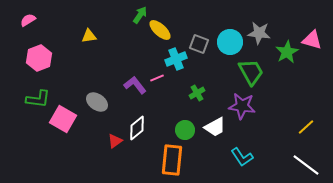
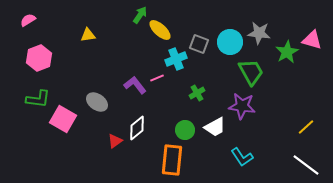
yellow triangle: moved 1 px left, 1 px up
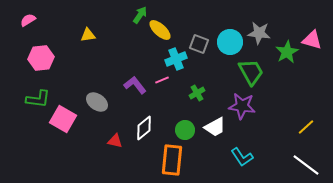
pink hexagon: moved 2 px right; rotated 15 degrees clockwise
pink line: moved 5 px right, 2 px down
white diamond: moved 7 px right
red triangle: rotated 49 degrees clockwise
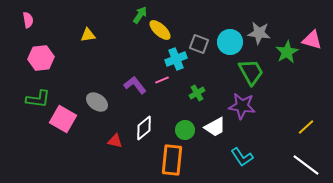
pink semicircle: rotated 112 degrees clockwise
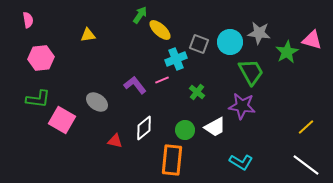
green cross: moved 1 px up; rotated 21 degrees counterclockwise
pink square: moved 1 px left, 1 px down
cyan L-shape: moved 1 px left, 5 px down; rotated 25 degrees counterclockwise
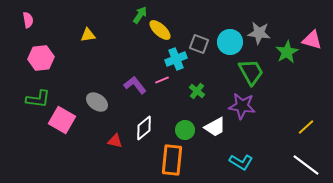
green cross: moved 1 px up
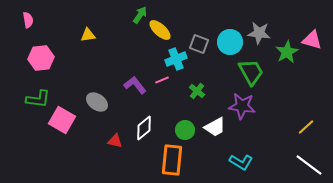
white line: moved 3 px right
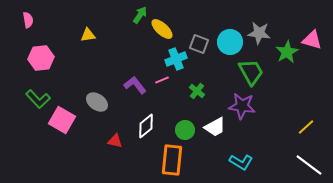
yellow ellipse: moved 2 px right, 1 px up
green L-shape: rotated 40 degrees clockwise
white diamond: moved 2 px right, 2 px up
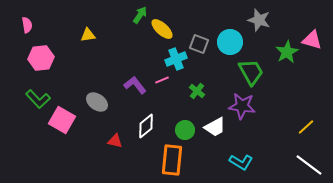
pink semicircle: moved 1 px left, 5 px down
gray star: moved 13 px up; rotated 10 degrees clockwise
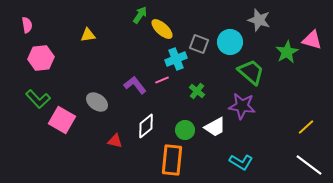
green trapezoid: rotated 20 degrees counterclockwise
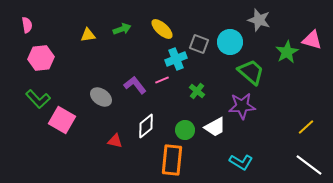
green arrow: moved 18 px left, 14 px down; rotated 36 degrees clockwise
gray ellipse: moved 4 px right, 5 px up
purple star: rotated 12 degrees counterclockwise
